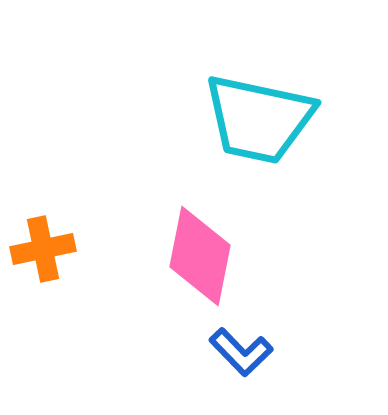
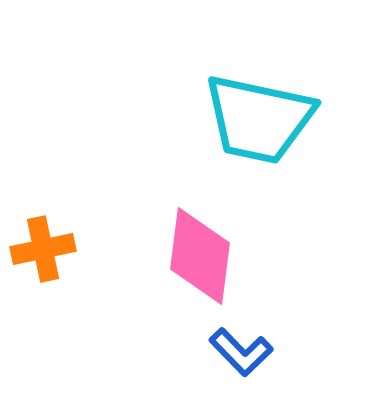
pink diamond: rotated 4 degrees counterclockwise
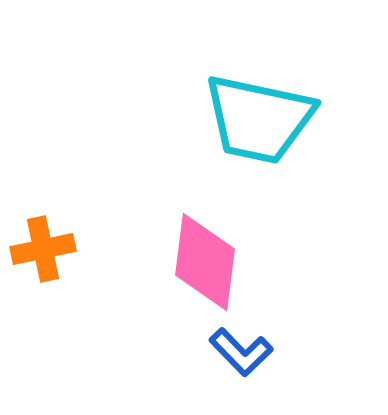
pink diamond: moved 5 px right, 6 px down
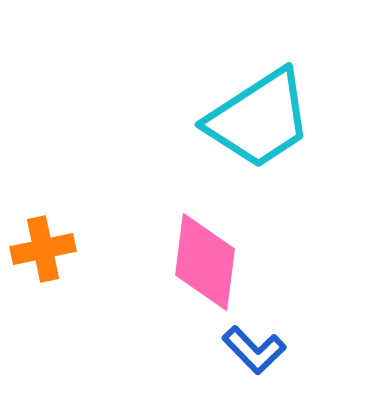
cyan trapezoid: rotated 45 degrees counterclockwise
blue L-shape: moved 13 px right, 2 px up
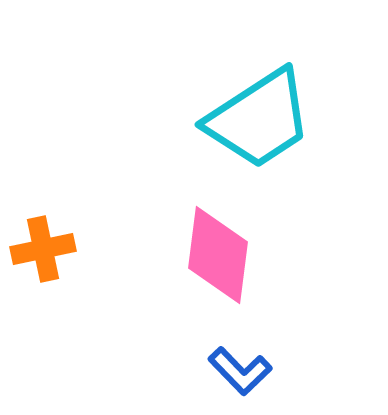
pink diamond: moved 13 px right, 7 px up
blue L-shape: moved 14 px left, 21 px down
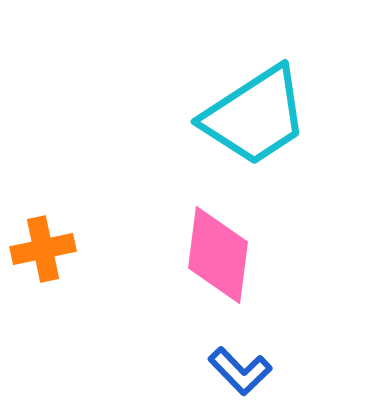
cyan trapezoid: moved 4 px left, 3 px up
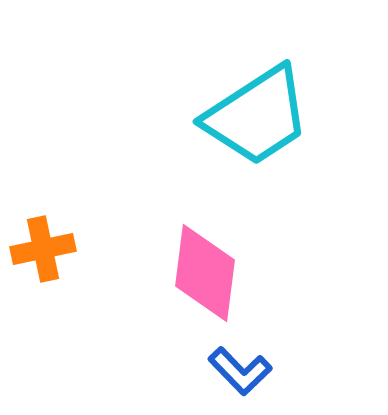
cyan trapezoid: moved 2 px right
pink diamond: moved 13 px left, 18 px down
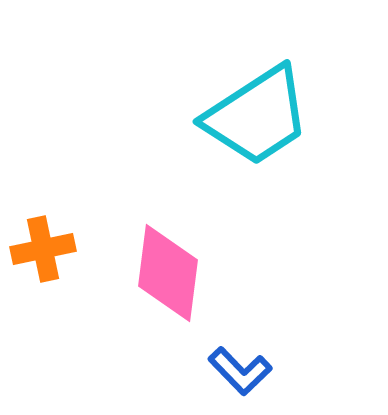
pink diamond: moved 37 px left
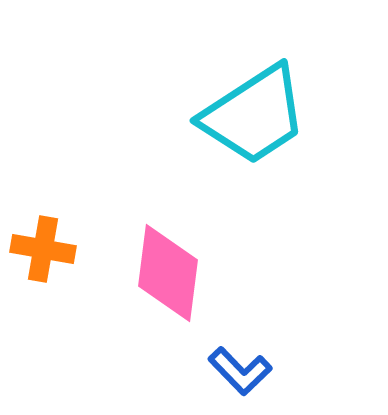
cyan trapezoid: moved 3 px left, 1 px up
orange cross: rotated 22 degrees clockwise
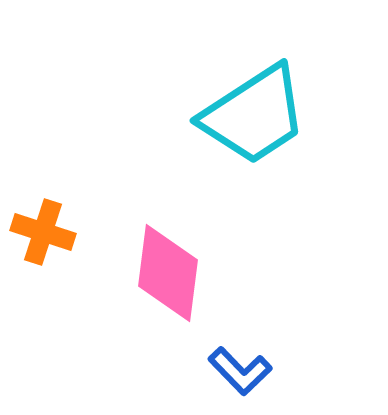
orange cross: moved 17 px up; rotated 8 degrees clockwise
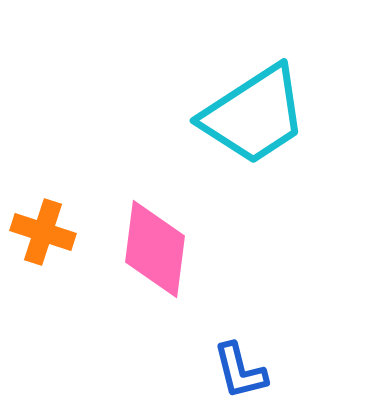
pink diamond: moved 13 px left, 24 px up
blue L-shape: rotated 30 degrees clockwise
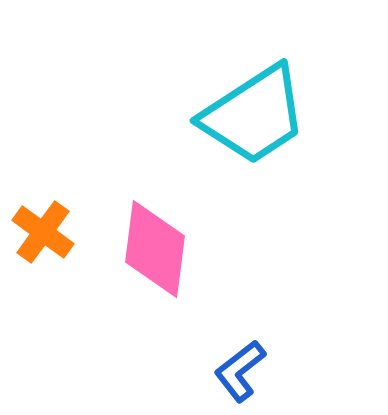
orange cross: rotated 18 degrees clockwise
blue L-shape: rotated 66 degrees clockwise
